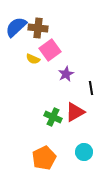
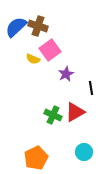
brown cross: moved 2 px up; rotated 12 degrees clockwise
green cross: moved 2 px up
orange pentagon: moved 8 px left
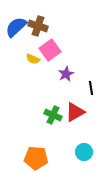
orange pentagon: rotated 30 degrees clockwise
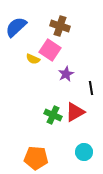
brown cross: moved 22 px right
pink square: rotated 20 degrees counterclockwise
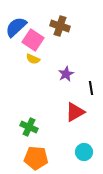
pink square: moved 17 px left, 10 px up
green cross: moved 24 px left, 12 px down
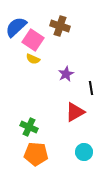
orange pentagon: moved 4 px up
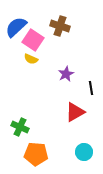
yellow semicircle: moved 2 px left
green cross: moved 9 px left
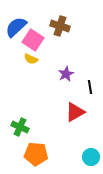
black line: moved 1 px left, 1 px up
cyan circle: moved 7 px right, 5 px down
